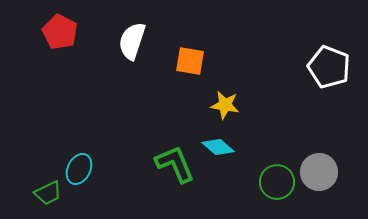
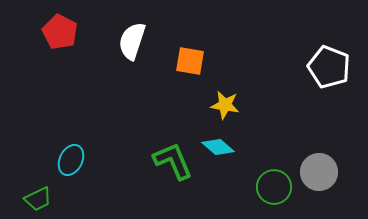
green L-shape: moved 2 px left, 3 px up
cyan ellipse: moved 8 px left, 9 px up
green circle: moved 3 px left, 5 px down
green trapezoid: moved 10 px left, 6 px down
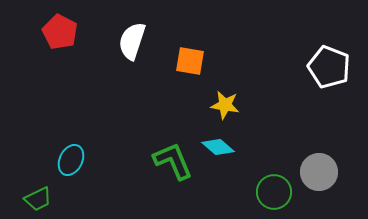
green circle: moved 5 px down
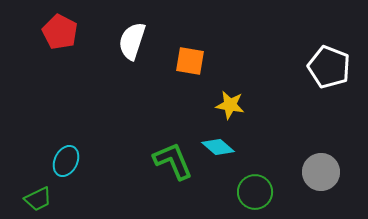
yellow star: moved 5 px right
cyan ellipse: moved 5 px left, 1 px down
gray circle: moved 2 px right
green circle: moved 19 px left
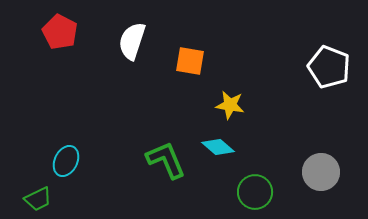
green L-shape: moved 7 px left, 1 px up
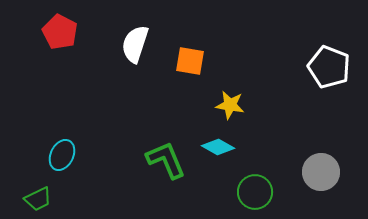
white semicircle: moved 3 px right, 3 px down
cyan diamond: rotated 12 degrees counterclockwise
cyan ellipse: moved 4 px left, 6 px up
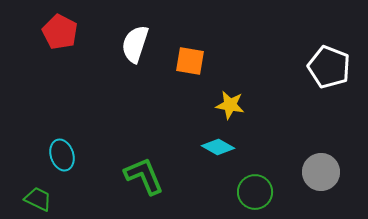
cyan ellipse: rotated 44 degrees counterclockwise
green L-shape: moved 22 px left, 16 px down
green trapezoid: rotated 128 degrees counterclockwise
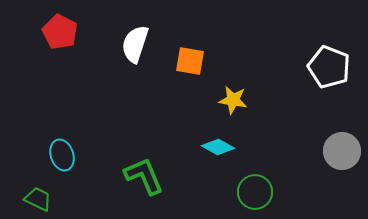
yellow star: moved 3 px right, 5 px up
gray circle: moved 21 px right, 21 px up
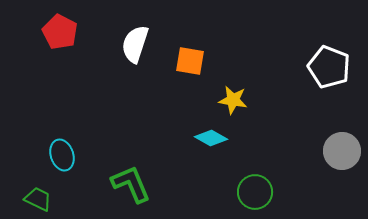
cyan diamond: moved 7 px left, 9 px up
green L-shape: moved 13 px left, 8 px down
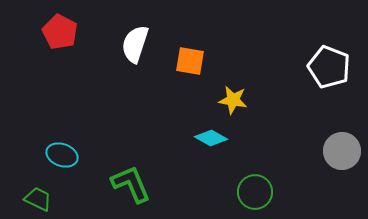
cyan ellipse: rotated 52 degrees counterclockwise
